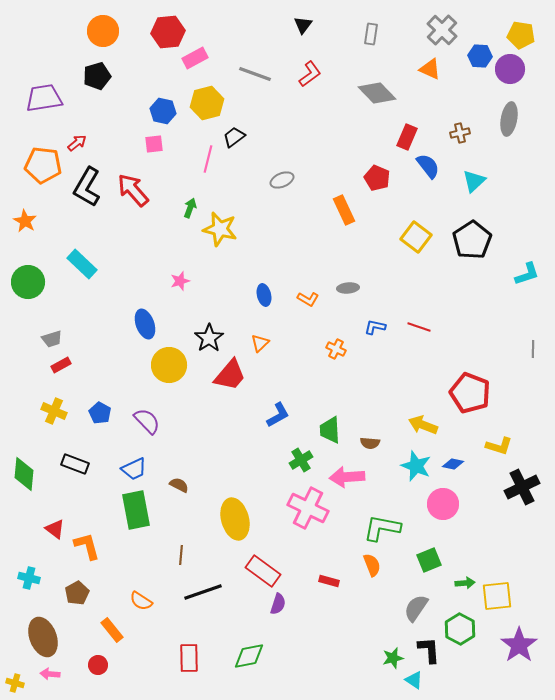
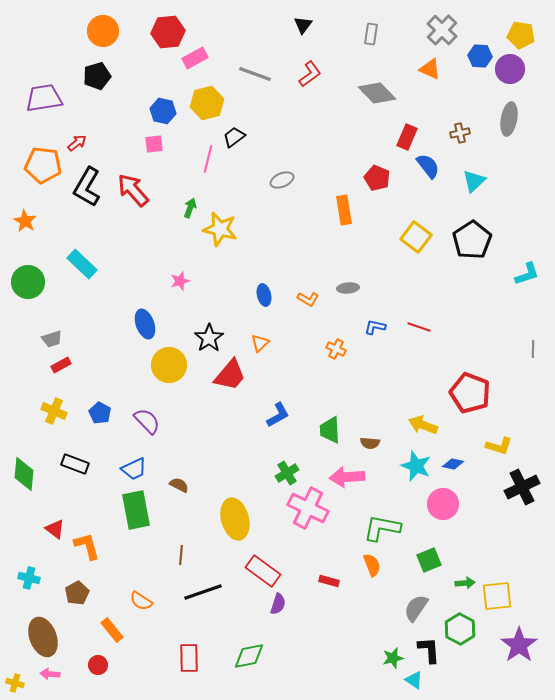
orange rectangle at (344, 210): rotated 16 degrees clockwise
green cross at (301, 460): moved 14 px left, 13 px down
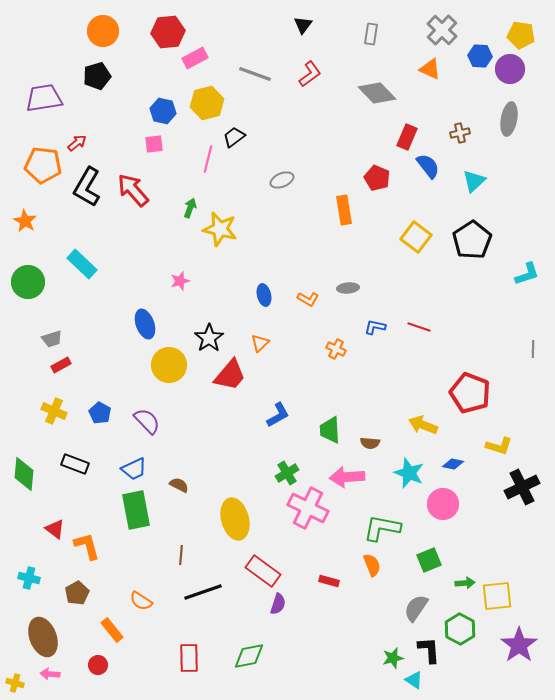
cyan star at (416, 466): moved 7 px left, 7 px down
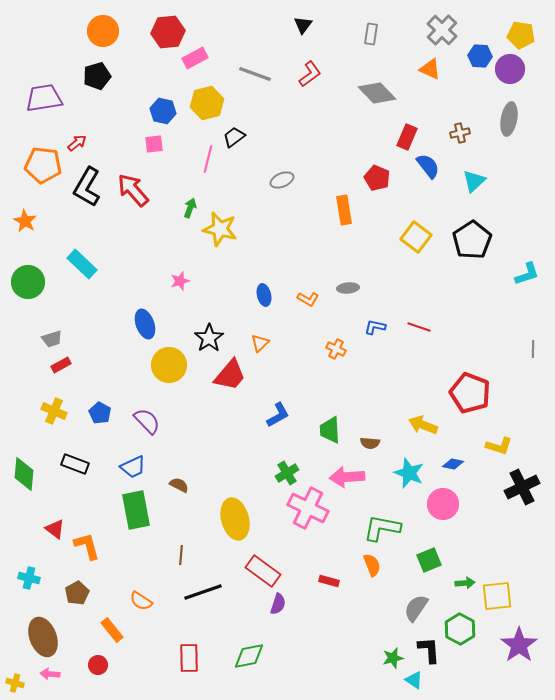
blue trapezoid at (134, 469): moved 1 px left, 2 px up
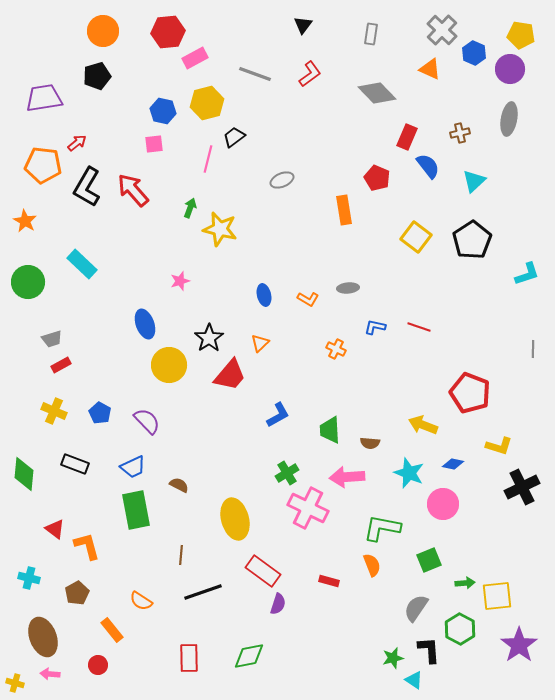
blue hexagon at (480, 56): moved 6 px left, 3 px up; rotated 20 degrees clockwise
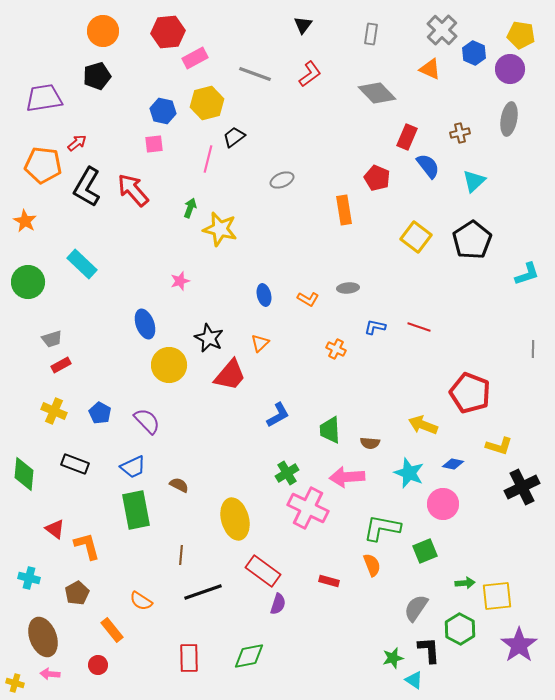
black star at (209, 338): rotated 12 degrees counterclockwise
green square at (429, 560): moved 4 px left, 9 px up
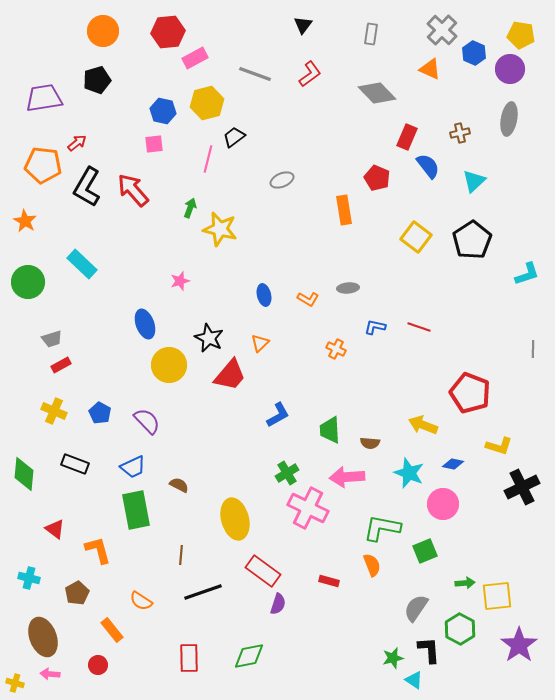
black pentagon at (97, 76): moved 4 px down
orange L-shape at (87, 546): moved 11 px right, 4 px down
